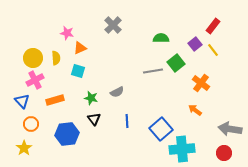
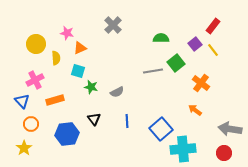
yellow circle: moved 3 px right, 14 px up
green star: moved 11 px up
cyan cross: moved 1 px right
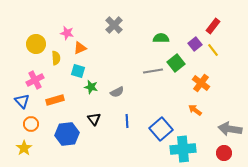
gray cross: moved 1 px right
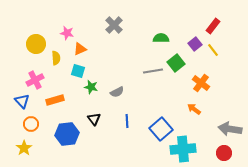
orange triangle: moved 1 px down
orange arrow: moved 1 px left, 1 px up
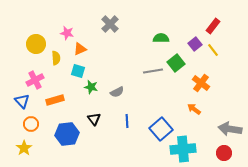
gray cross: moved 4 px left, 1 px up
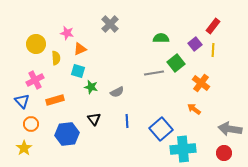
yellow line: rotated 40 degrees clockwise
gray line: moved 1 px right, 2 px down
